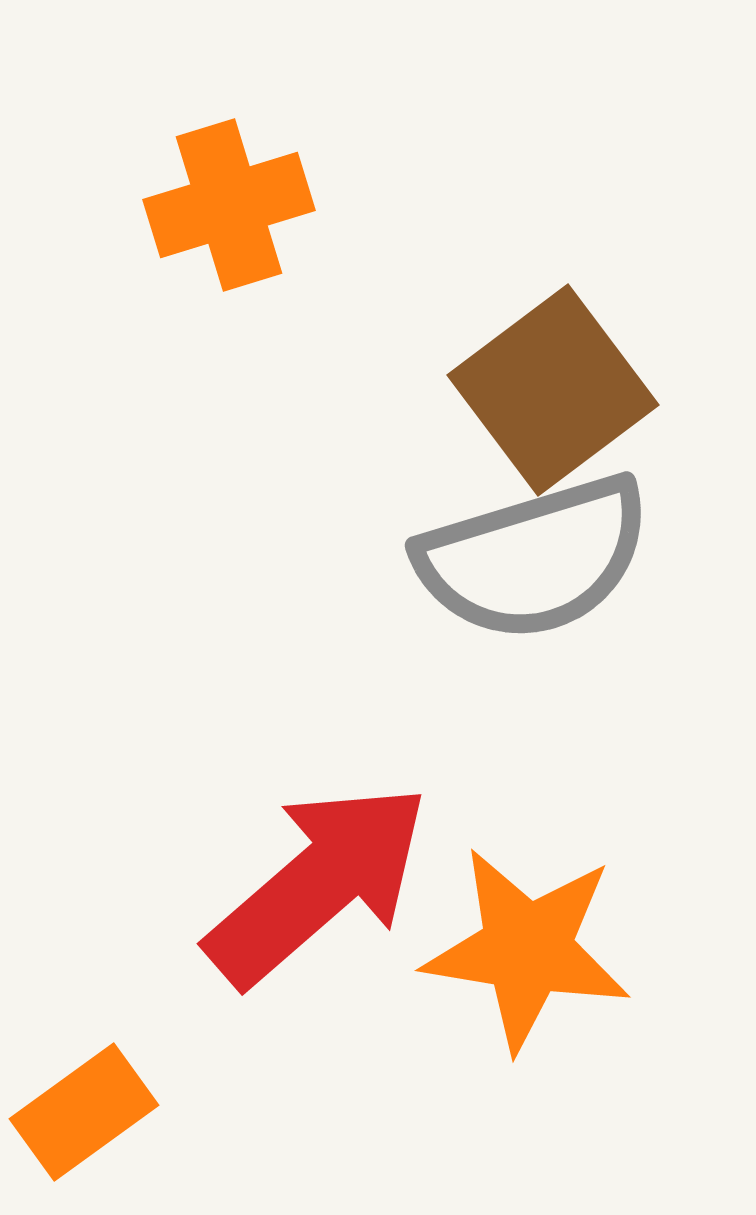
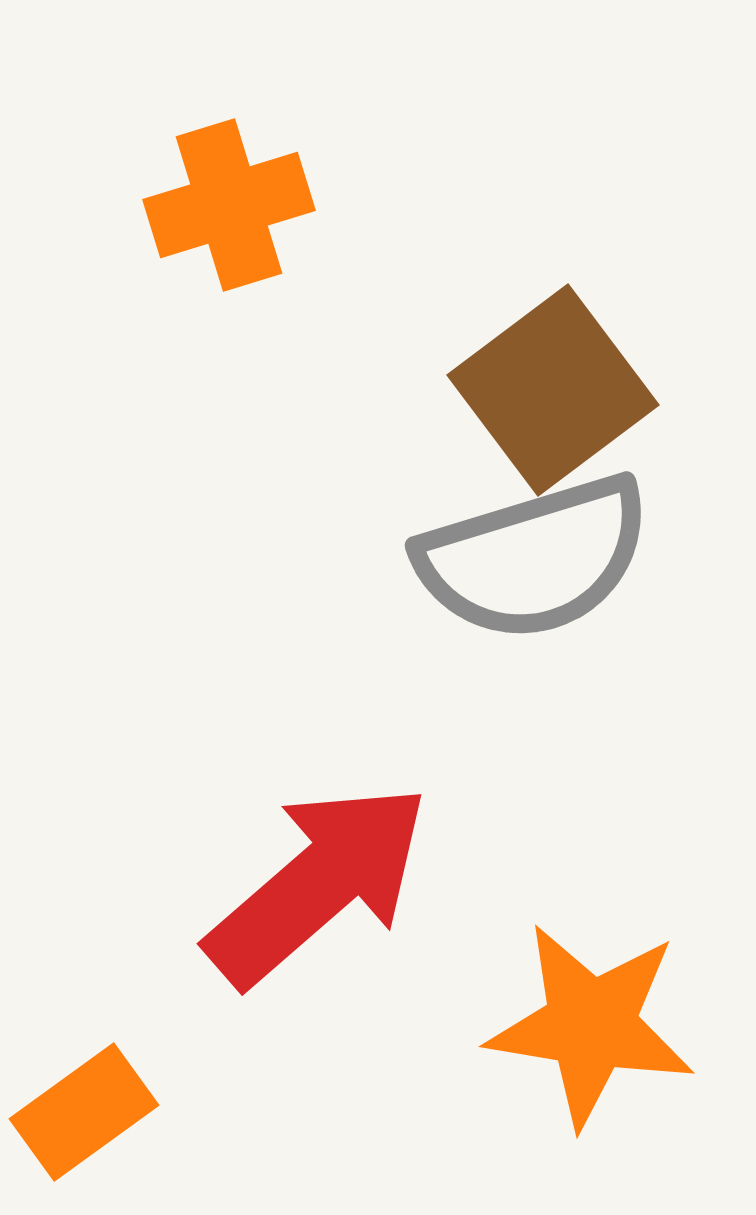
orange star: moved 64 px right, 76 px down
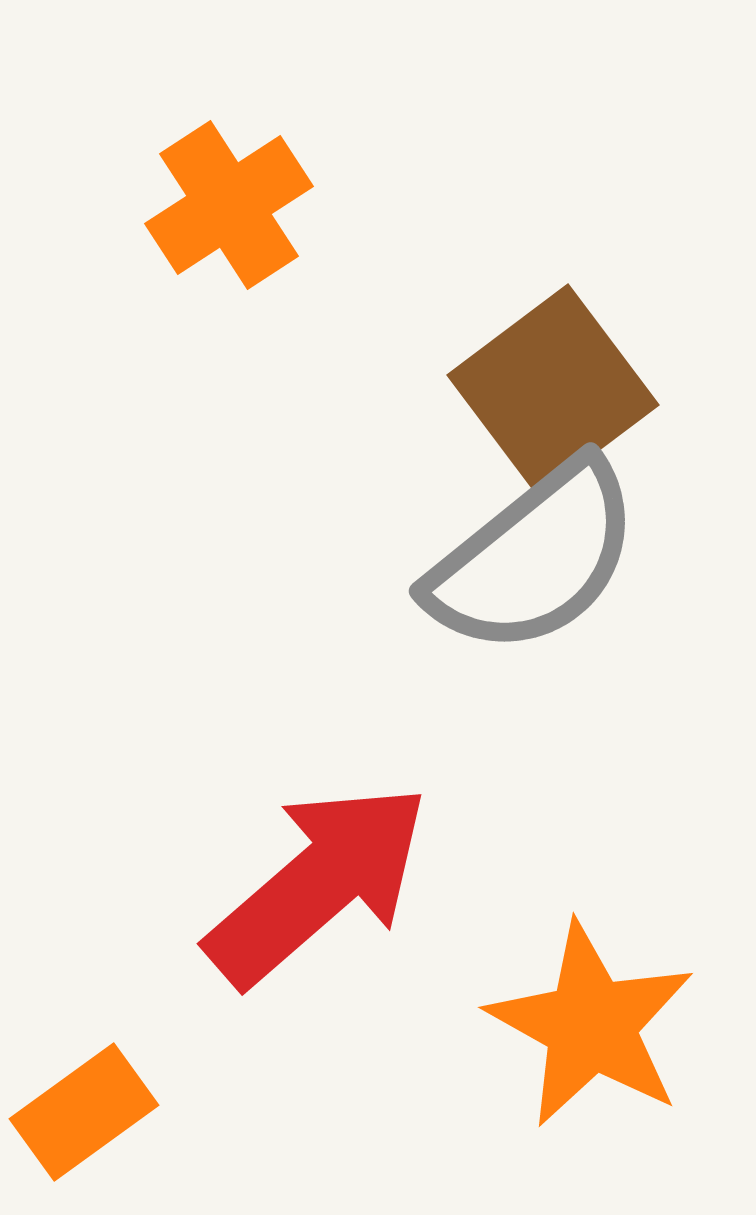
orange cross: rotated 16 degrees counterclockwise
gray semicircle: rotated 22 degrees counterclockwise
orange star: rotated 20 degrees clockwise
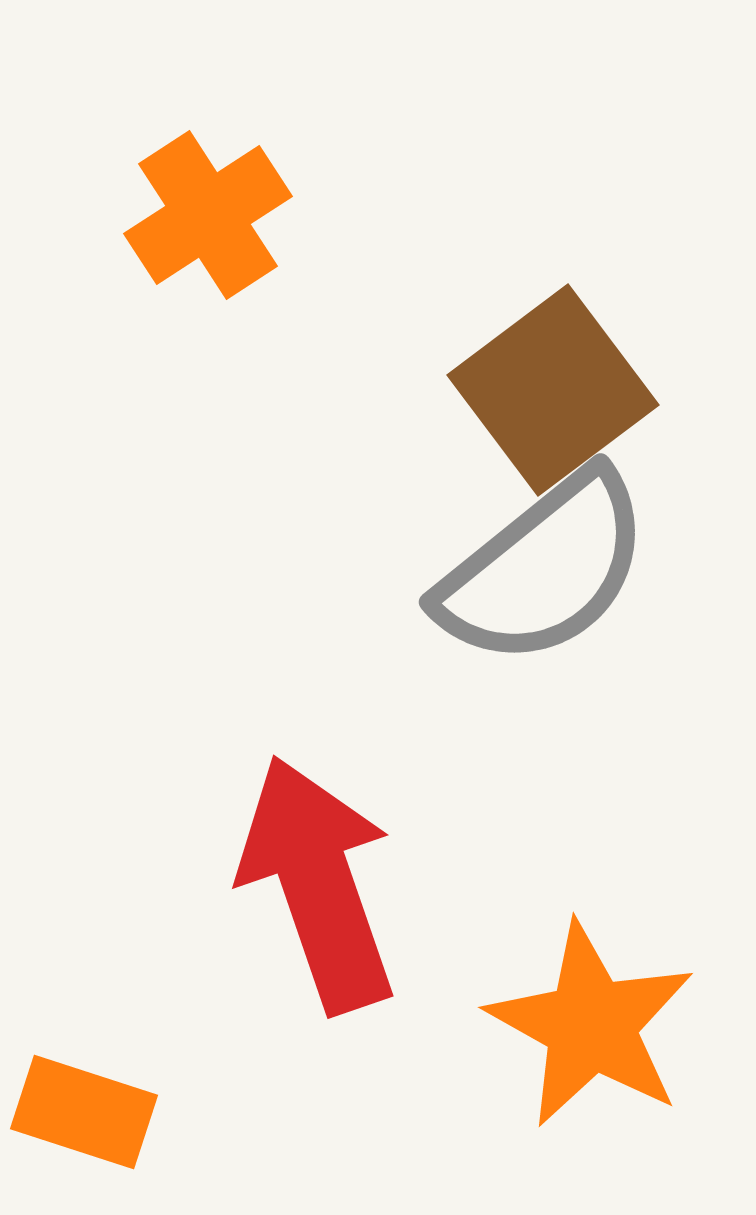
orange cross: moved 21 px left, 10 px down
gray semicircle: moved 10 px right, 11 px down
red arrow: rotated 68 degrees counterclockwise
orange rectangle: rotated 54 degrees clockwise
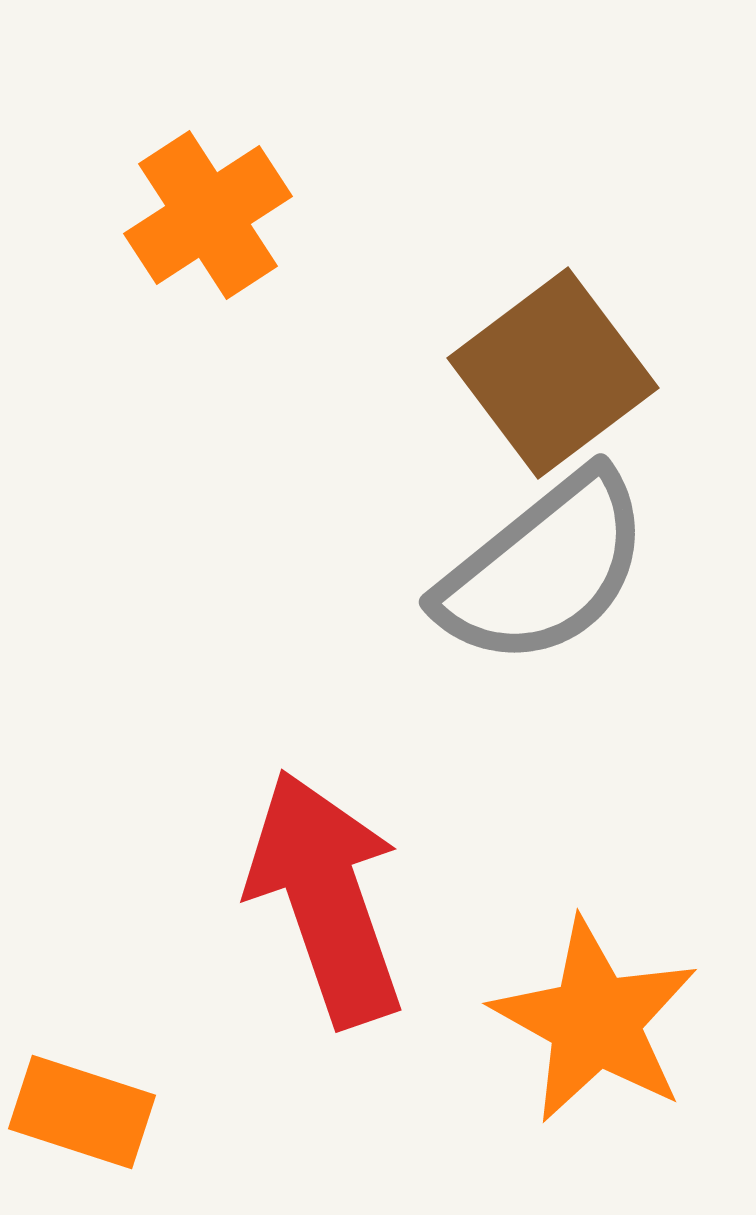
brown square: moved 17 px up
red arrow: moved 8 px right, 14 px down
orange star: moved 4 px right, 4 px up
orange rectangle: moved 2 px left
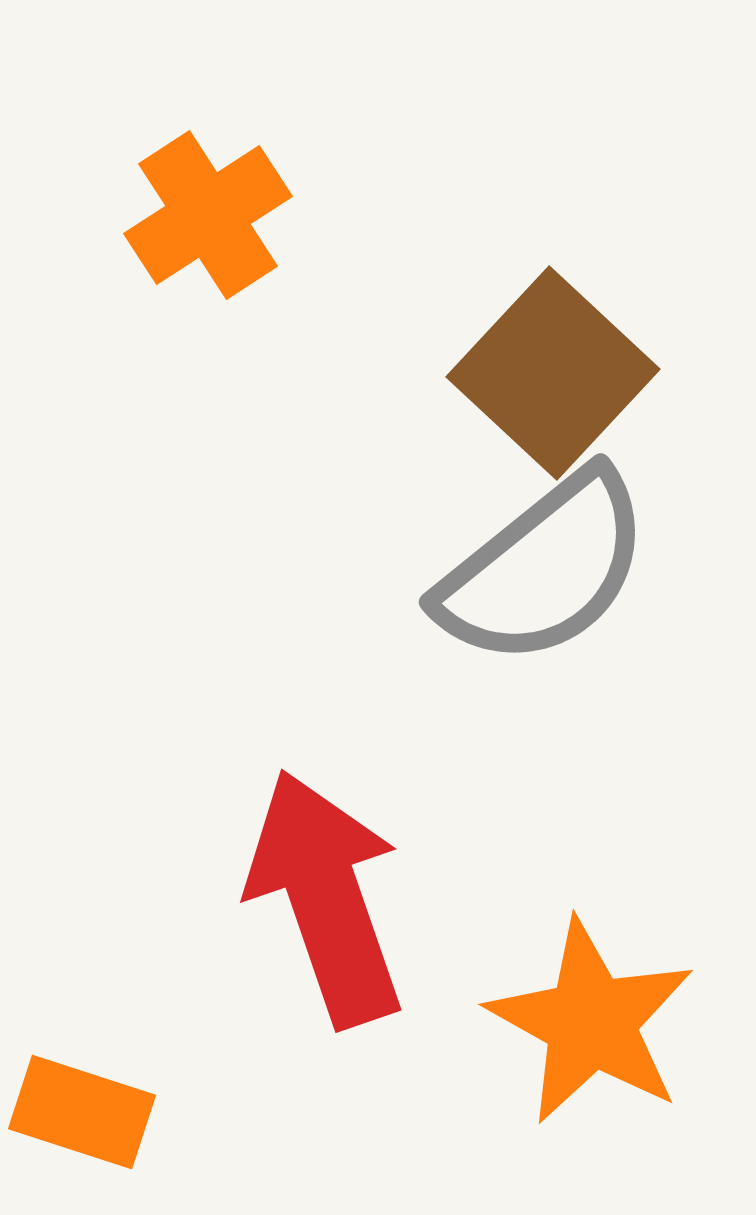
brown square: rotated 10 degrees counterclockwise
orange star: moved 4 px left, 1 px down
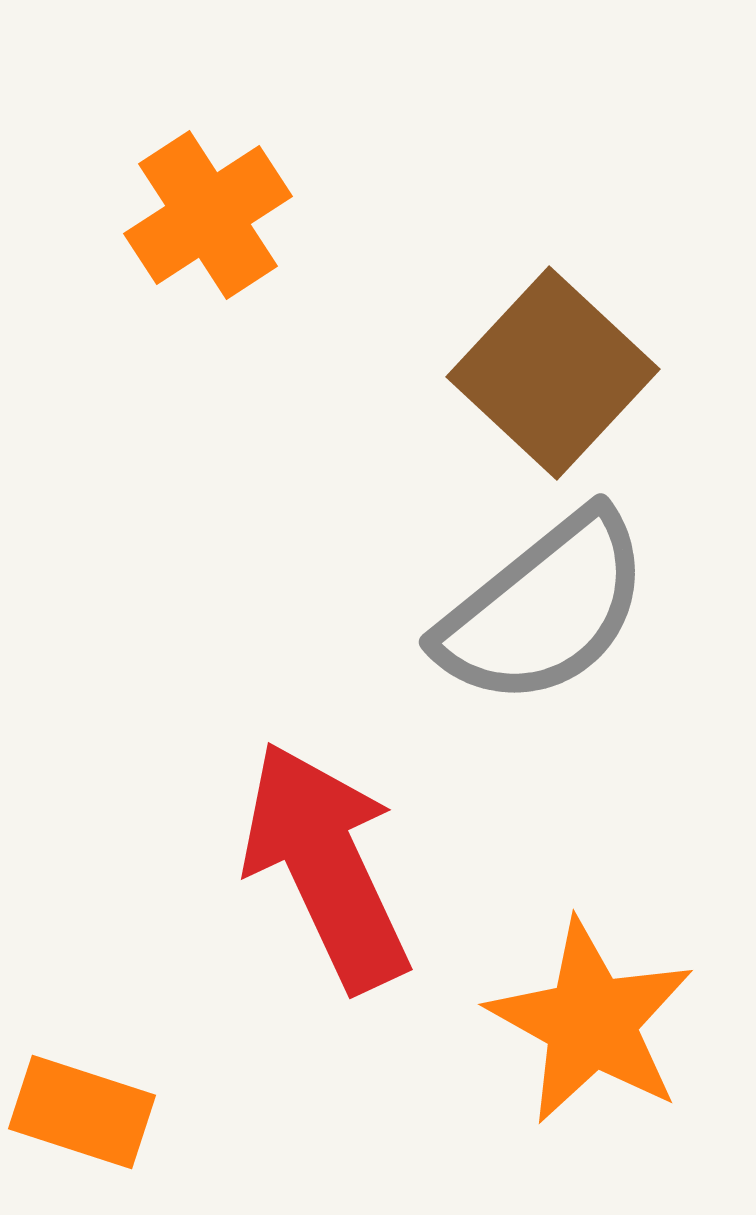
gray semicircle: moved 40 px down
red arrow: moved 32 px up; rotated 6 degrees counterclockwise
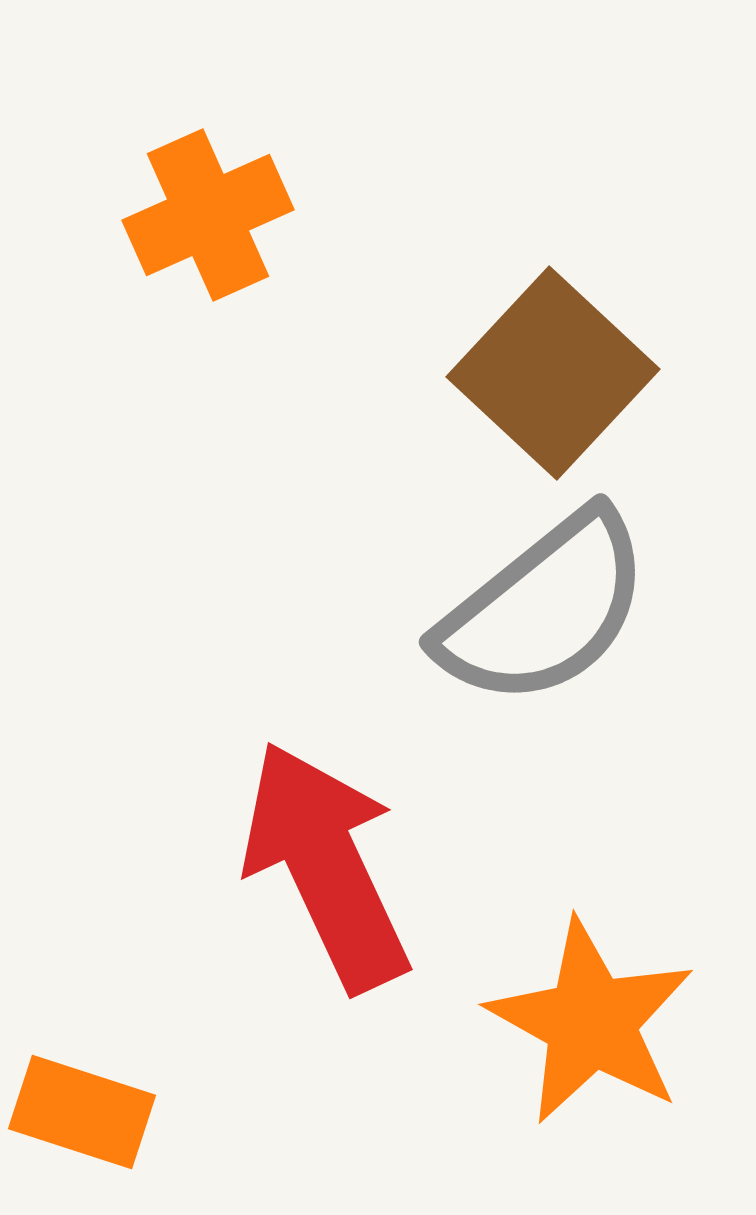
orange cross: rotated 9 degrees clockwise
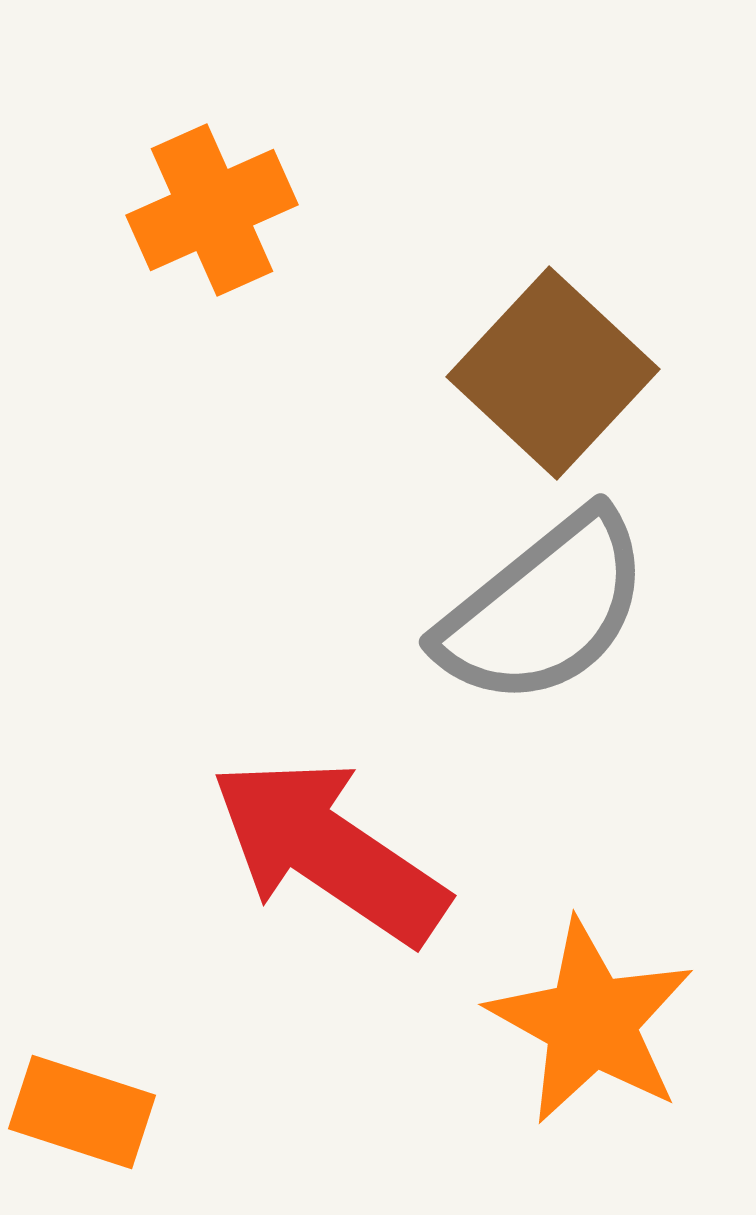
orange cross: moved 4 px right, 5 px up
red arrow: moved 3 px right, 15 px up; rotated 31 degrees counterclockwise
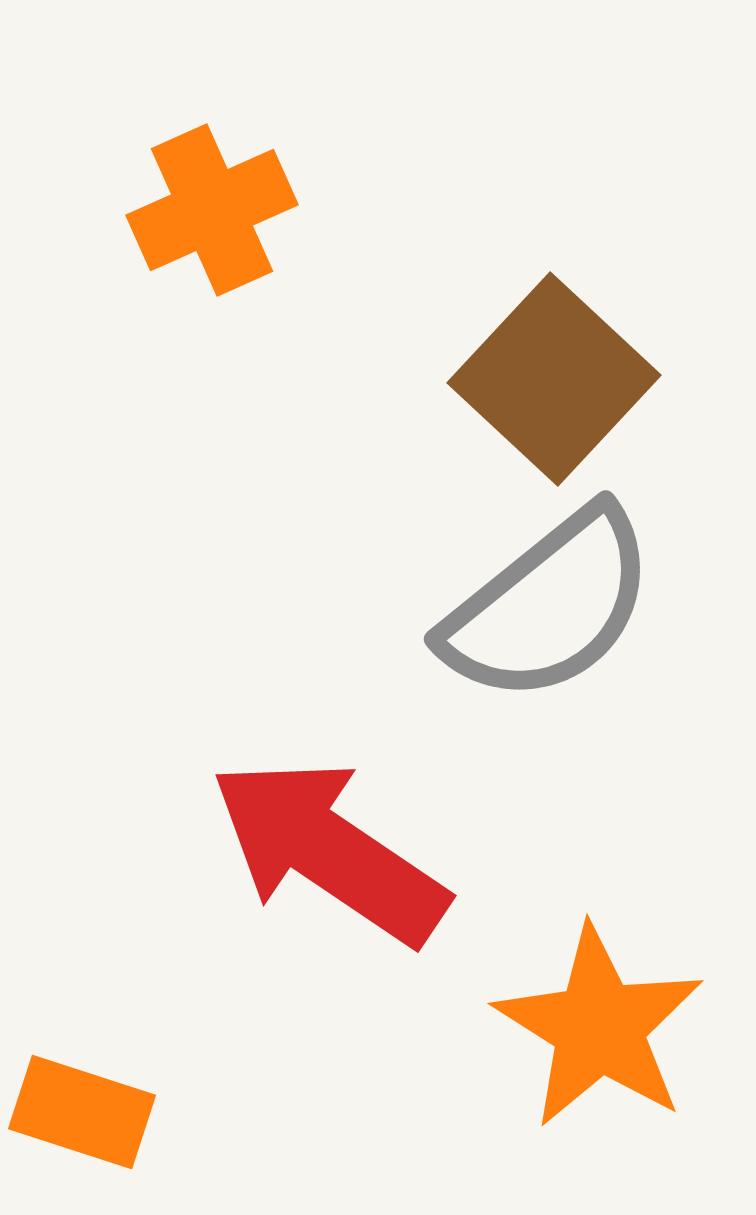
brown square: moved 1 px right, 6 px down
gray semicircle: moved 5 px right, 3 px up
orange star: moved 8 px right, 5 px down; rotated 3 degrees clockwise
